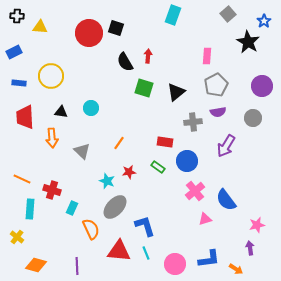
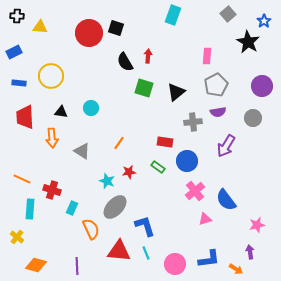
gray triangle at (82, 151): rotated 12 degrees counterclockwise
purple arrow at (250, 248): moved 4 px down
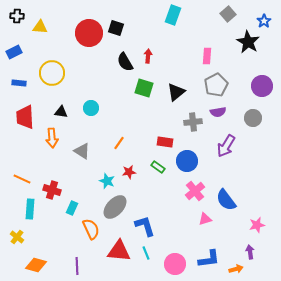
yellow circle at (51, 76): moved 1 px right, 3 px up
orange arrow at (236, 269): rotated 48 degrees counterclockwise
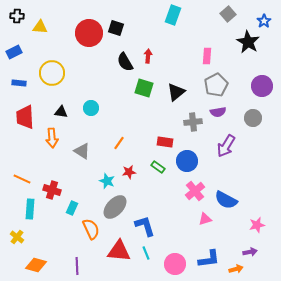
blue semicircle at (226, 200): rotated 25 degrees counterclockwise
purple arrow at (250, 252): rotated 88 degrees clockwise
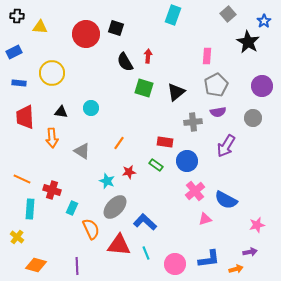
red circle at (89, 33): moved 3 px left, 1 px down
green rectangle at (158, 167): moved 2 px left, 2 px up
blue L-shape at (145, 226): moved 4 px up; rotated 30 degrees counterclockwise
red triangle at (119, 251): moved 6 px up
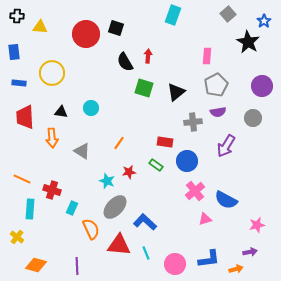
blue rectangle at (14, 52): rotated 70 degrees counterclockwise
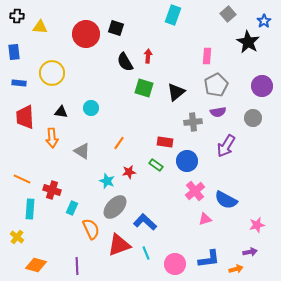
red triangle at (119, 245): rotated 25 degrees counterclockwise
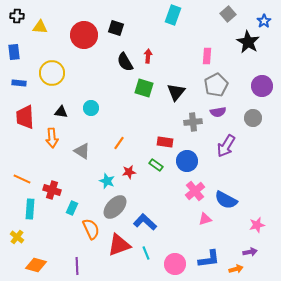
red circle at (86, 34): moved 2 px left, 1 px down
black triangle at (176, 92): rotated 12 degrees counterclockwise
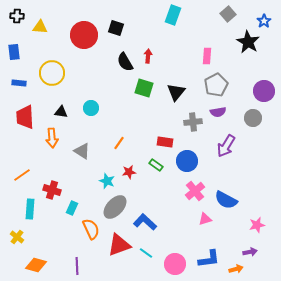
purple circle at (262, 86): moved 2 px right, 5 px down
orange line at (22, 179): moved 4 px up; rotated 60 degrees counterclockwise
cyan line at (146, 253): rotated 32 degrees counterclockwise
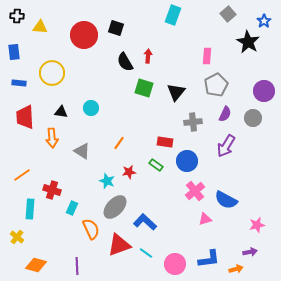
purple semicircle at (218, 112): moved 7 px right, 2 px down; rotated 56 degrees counterclockwise
